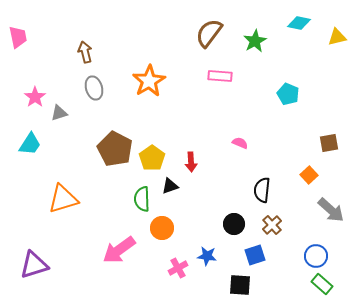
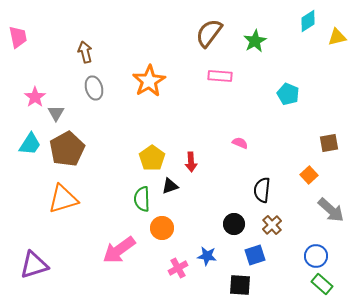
cyan diamond: moved 9 px right, 2 px up; rotated 45 degrees counterclockwise
gray triangle: moved 3 px left; rotated 42 degrees counterclockwise
brown pentagon: moved 48 px left; rotated 16 degrees clockwise
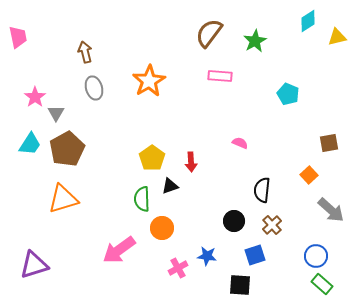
black circle: moved 3 px up
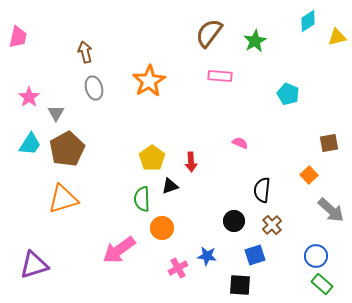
pink trapezoid: rotated 25 degrees clockwise
pink star: moved 6 px left
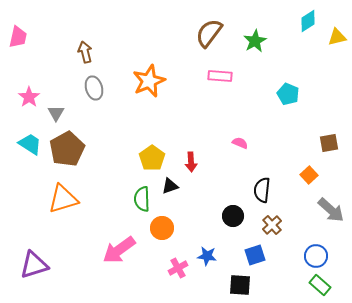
orange star: rotated 8 degrees clockwise
cyan trapezoid: rotated 90 degrees counterclockwise
black circle: moved 1 px left, 5 px up
green rectangle: moved 2 px left, 1 px down
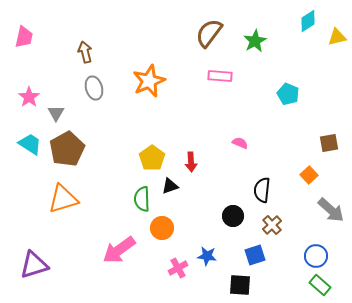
pink trapezoid: moved 6 px right
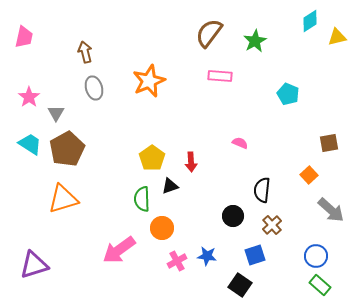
cyan diamond: moved 2 px right
pink cross: moved 1 px left, 7 px up
black square: rotated 30 degrees clockwise
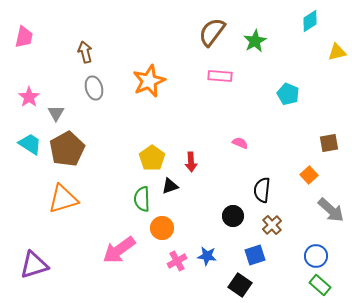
brown semicircle: moved 3 px right, 1 px up
yellow triangle: moved 15 px down
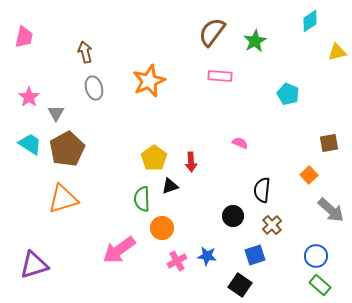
yellow pentagon: moved 2 px right
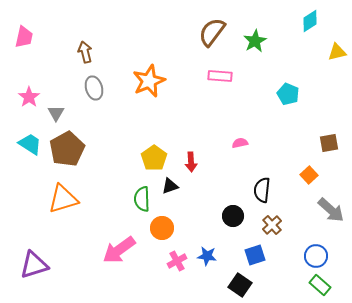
pink semicircle: rotated 35 degrees counterclockwise
